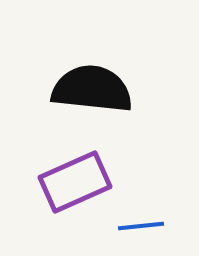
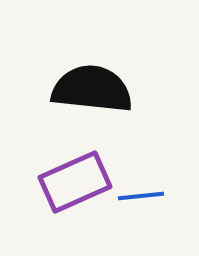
blue line: moved 30 px up
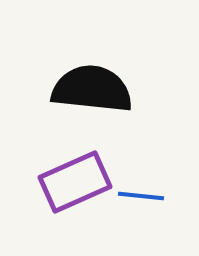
blue line: rotated 12 degrees clockwise
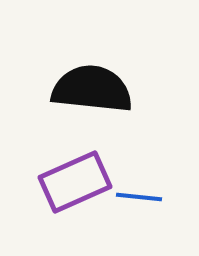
blue line: moved 2 px left, 1 px down
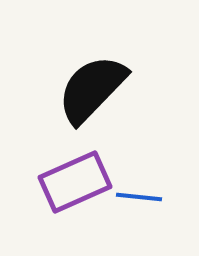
black semicircle: rotated 52 degrees counterclockwise
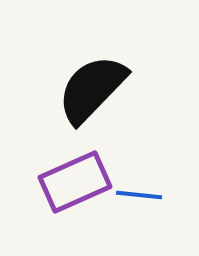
blue line: moved 2 px up
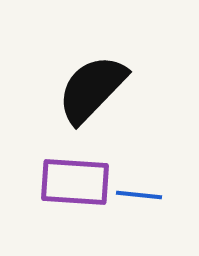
purple rectangle: rotated 28 degrees clockwise
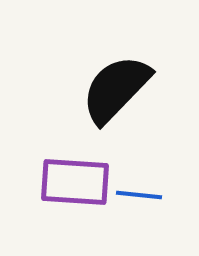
black semicircle: moved 24 px right
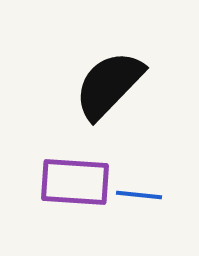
black semicircle: moved 7 px left, 4 px up
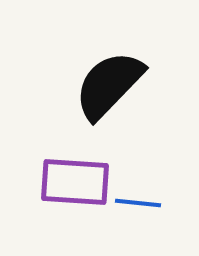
blue line: moved 1 px left, 8 px down
